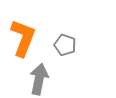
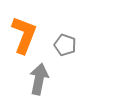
orange L-shape: moved 1 px right, 3 px up
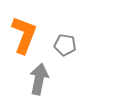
gray pentagon: rotated 10 degrees counterclockwise
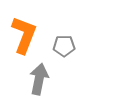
gray pentagon: moved 1 px left, 1 px down; rotated 10 degrees counterclockwise
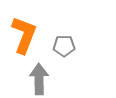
gray arrow: rotated 12 degrees counterclockwise
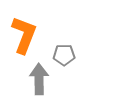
gray pentagon: moved 9 px down
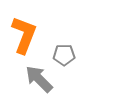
gray arrow: rotated 44 degrees counterclockwise
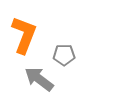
gray arrow: rotated 8 degrees counterclockwise
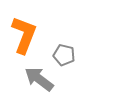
gray pentagon: rotated 15 degrees clockwise
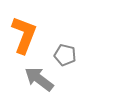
gray pentagon: moved 1 px right
